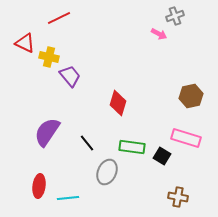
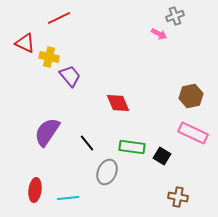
red diamond: rotated 40 degrees counterclockwise
pink rectangle: moved 7 px right, 5 px up; rotated 8 degrees clockwise
red ellipse: moved 4 px left, 4 px down
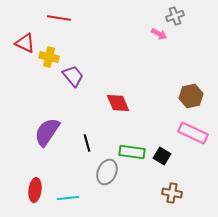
red line: rotated 35 degrees clockwise
purple trapezoid: moved 3 px right
black line: rotated 24 degrees clockwise
green rectangle: moved 5 px down
brown cross: moved 6 px left, 4 px up
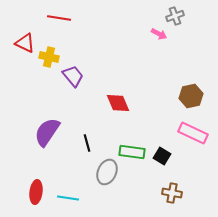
red ellipse: moved 1 px right, 2 px down
cyan line: rotated 15 degrees clockwise
